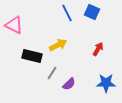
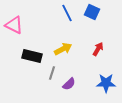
yellow arrow: moved 5 px right, 4 px down
gray line: rotated 16 degrees counterclockwise
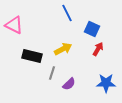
blue square: moved 17 px down
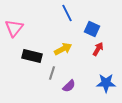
pink triangle: moved 3 px down; rotated 42 degrees clockwise
purple semicircle: moved 2 px down
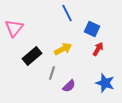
black rectangle: rotated 54 degrees counterclockwise
blue star: moved 1 px left; rotated 18 degrees clockwise
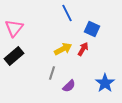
red arrow: moved 15 px left
black rectangle: moved 18 px left
blue star: rotated 18 degrees clockwise
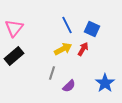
blue line: moved 12 px down
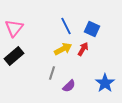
blue line: moved 1 px left, 1 px down
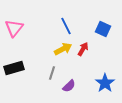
blue square: moved 11 px right
black rectangle: moved 12 px down; rotated 24 degrees clockwise
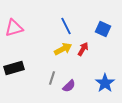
pink triangle: rotated 36 degrees clockwise
gray line: moved 5 px down
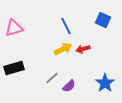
blue square: moved 9 px up
red arrow: rotated 136 degrees counterclockwise
gray line: rotated 32 degrees clockwise
